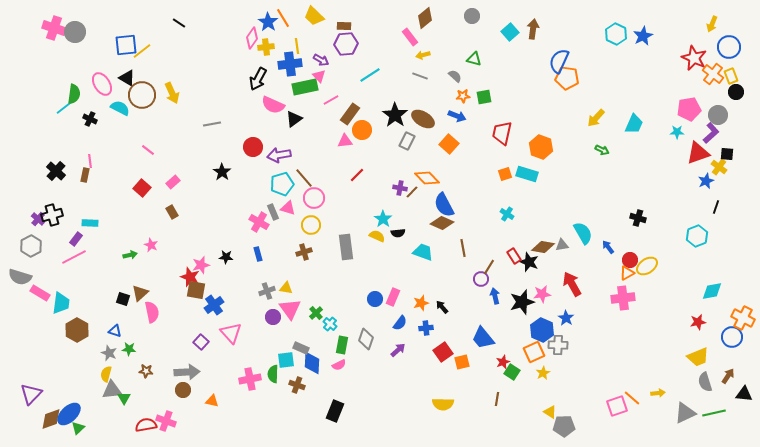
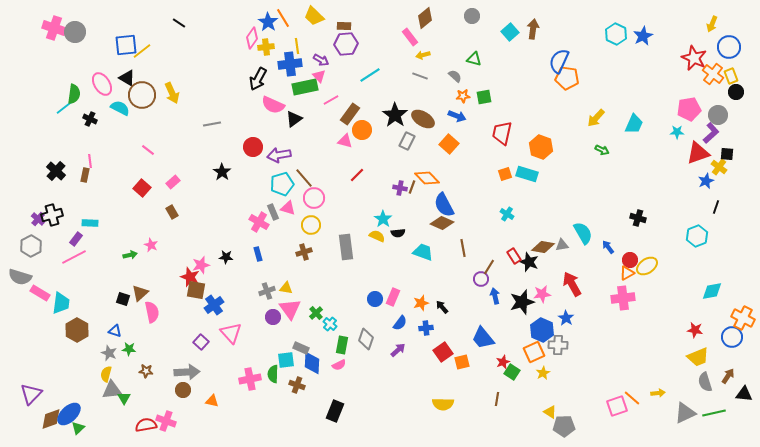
pink triangle at (345, 141): rotated 21 degrees clockwise
brown line at (412, 192): moved 5 px up; rotated 24 degrees counterclockwise
red star at (698, 322): moved 3 px left, 8 px down; rotated 21 degrees clockwise
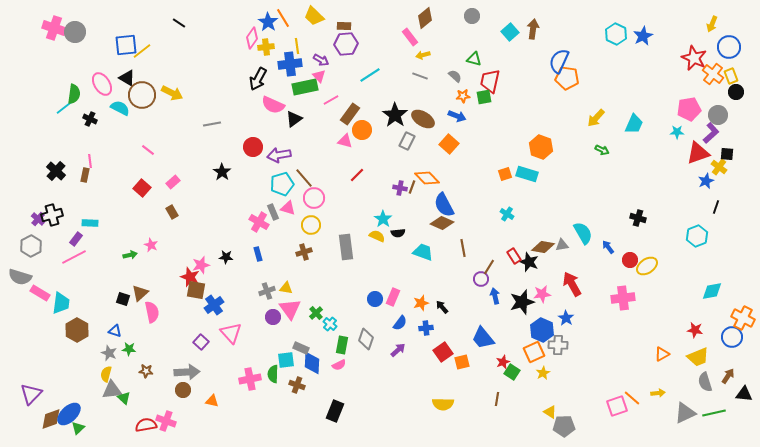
yellow arrow at (172, 93): rotated 40 degrees counterclockwise
red trapezoid at (502, 133): moved 12 px left, 52 px up
orange triangle at (627, 273): moved 35 px right, 81 px down
green triangle at (124, 398): rotated 16 degrees counterclockwise
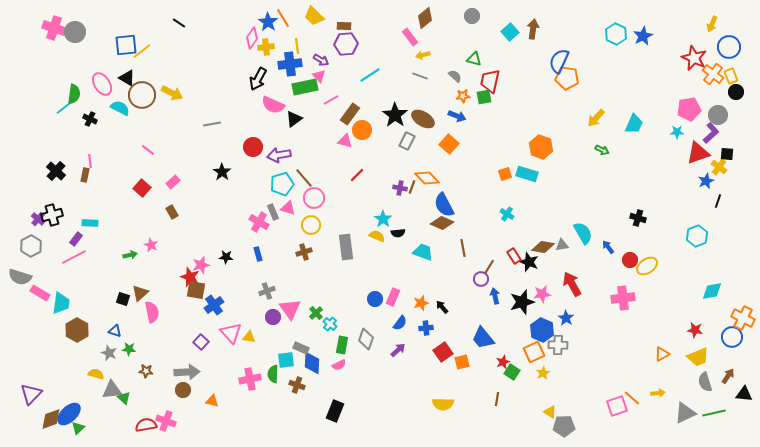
black line at (716, 207): moved 2 px right, 6 px up
yellow triangle at (286, 288): moved 37 px left, 49 px down
yellow semicircle at (106, 374): moved 10 px left; rotated 91 degrees clockwise
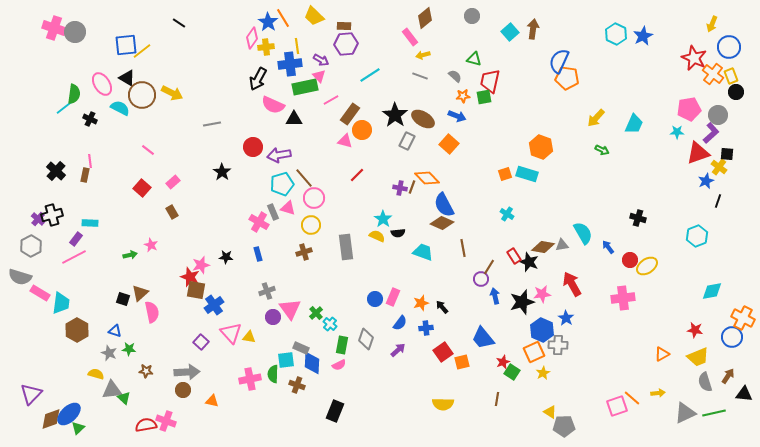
black triangle at (294, 119): rotated 36 degrees clockwise
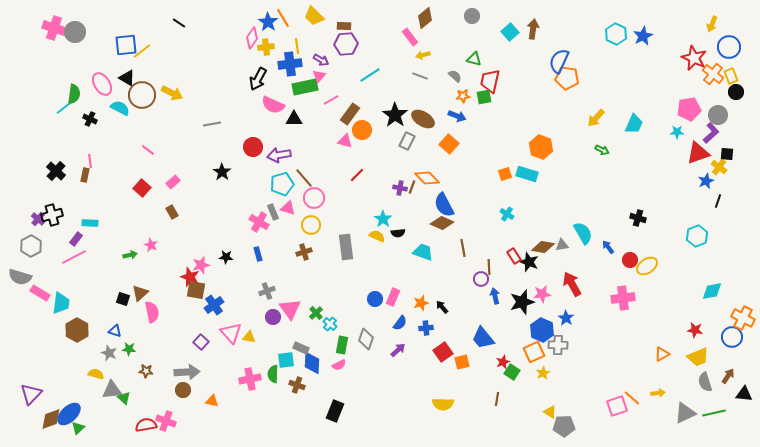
pink triangle at (319, 76): rotated 24 degrees clockwise
brown line at (489, 267): rotated 35 degrees counterclockwise
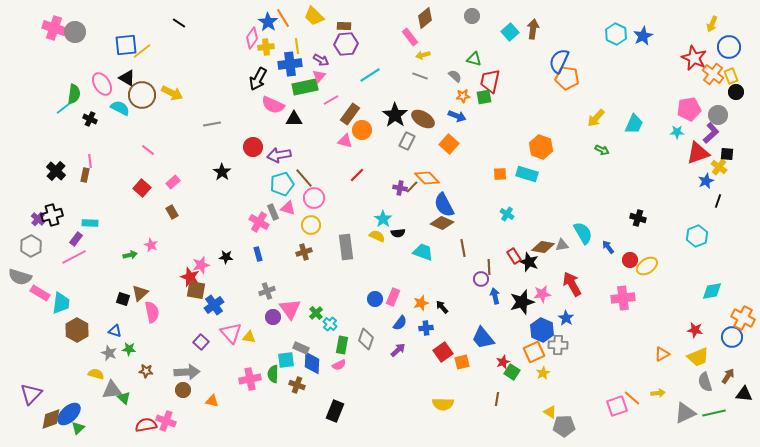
orange square at (505, 174): moved 5 px left; rotated 16 degrees clockwise
brown line at (412, 187): rotated 24 degrees clockwise
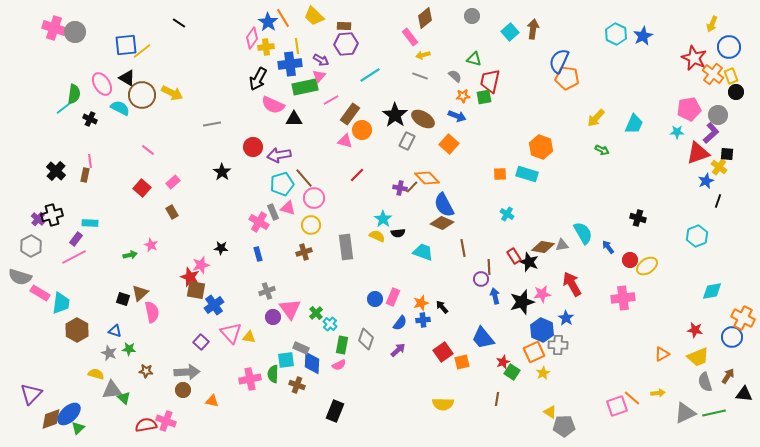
black star at (226, 257): moved 5 px left, 9 px up
blue cross at (426, 328): moved 3 px left, 8 px up
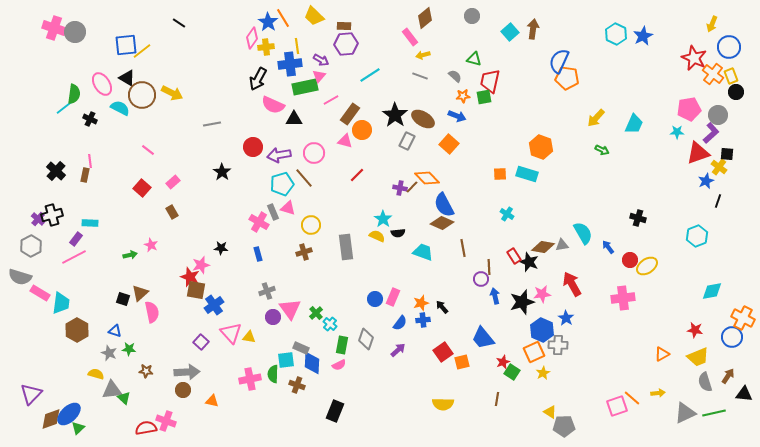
pink circle at (314, 198): moved 45 px up
red semicircle at (146, 425): moved 3 px down
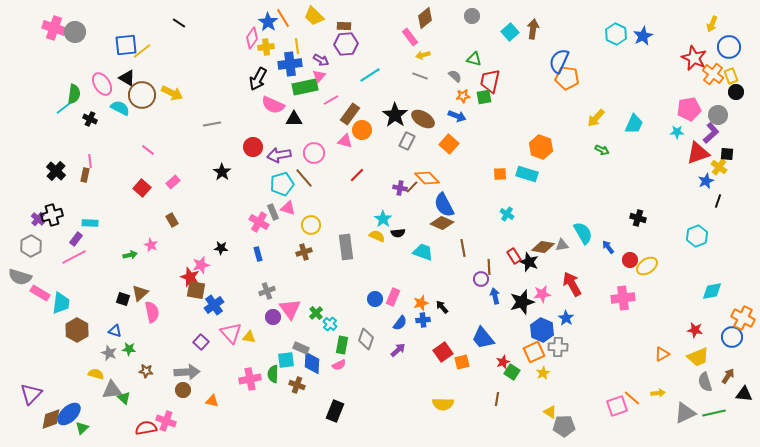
brown rectangle at (172, 212): moved 8 px down
gray cross at (558, 345): moved 2 px down
green triangle at (78, 428): moved 4 px right
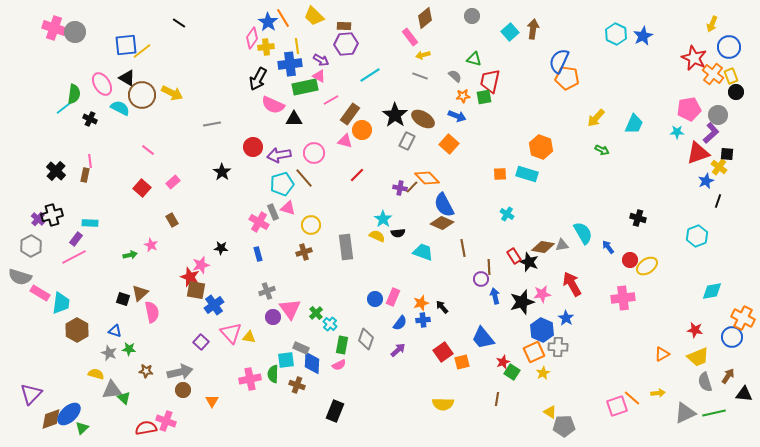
pink triangle at (319, 76): rotated 40 degrees counterclockwise
gray arrow at (187, 372): moved 7 px left; rotated 10 degrees counterclockwise
orange triangle at (212, 401): rotated 48 degrees clockwise
